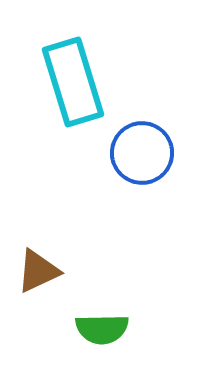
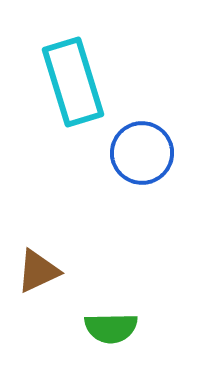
green semicircle: moved 9 px right, 1 px up
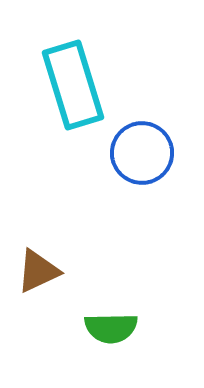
cyan rectangle: moved 3 px down
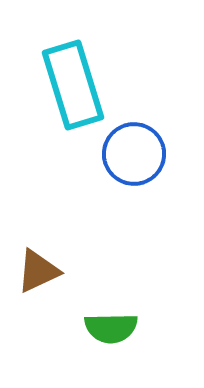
blue circle: moved 8 px left, 1 px down
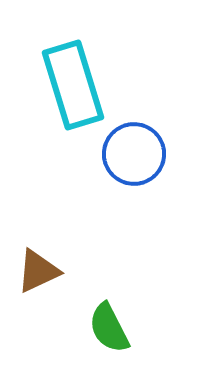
green semicircle: moved 2 px left; rotated 64 degrees clockwise
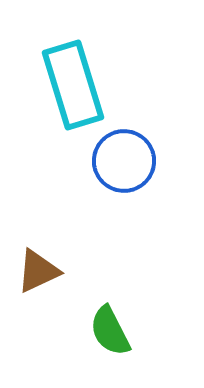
blue circle: moved 10 px left, 7 px down
green semicircle: moved 1 px right, 3 px down
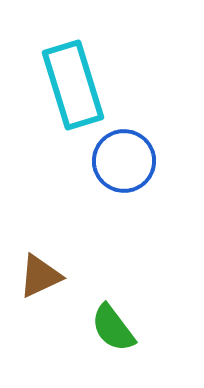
brown triangle: moved 2 px right, 5 px down
green semicircle: moved 3 px right, 3 px up; rotated 10 degrees counterclockwise
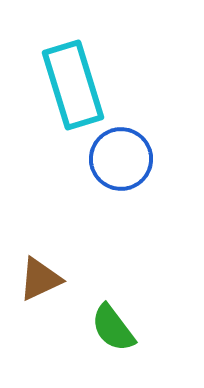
blue circle: moved 3 px left, 2 px up
brown triangle: moved 3 px down
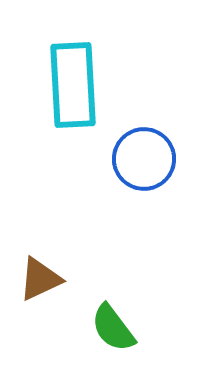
cyan rectangle: rotated 14 degrees clockwise
blue circle: moved 23 px right
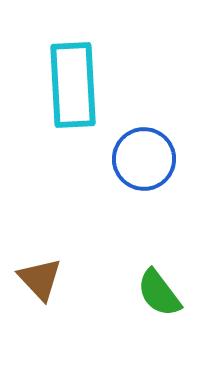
brown triangle: rotated 48 degrees counterclockwise
green semicircle: moved 46 px right, 35 px up
